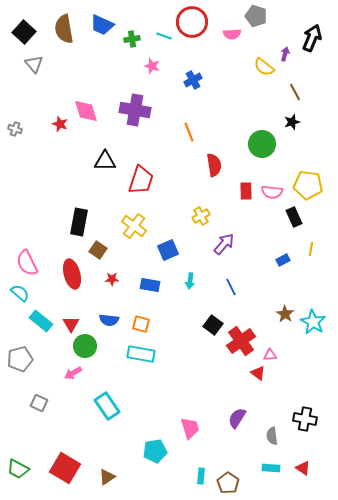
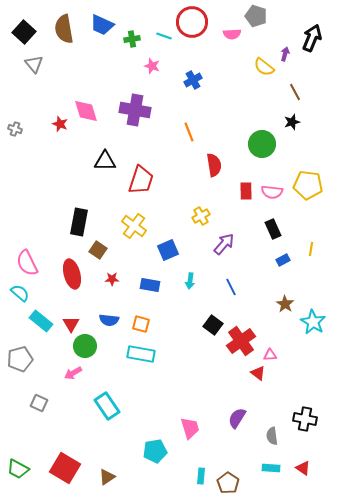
black rectangle at (294, 217): moved 21 px left, 12 px down
brown star at (285, 314): moved 10 px up
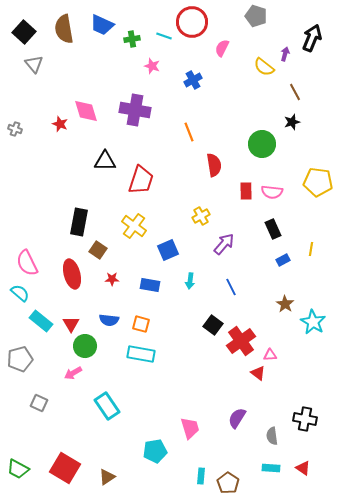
pink semicircle at (232, 34): moved 10 px left, 14 px down; rotated 120 degrees clockwise
yellow pentagon at (308, 185): moved 10 px right, 3 px up
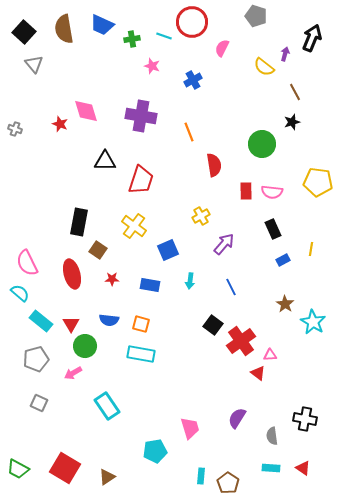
purple cross at (135, 110): moved 6 px right, 6 px down
gray pentagon at (20, 359): moved 16 px right
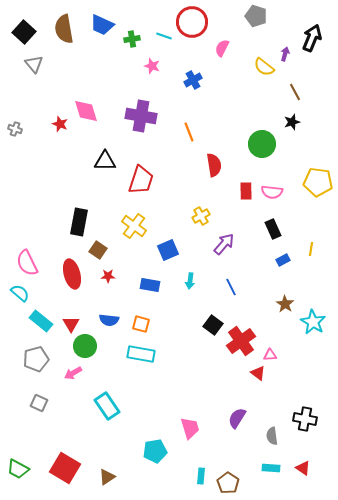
red star at (112, 279): moved 4 px left, 3 px up
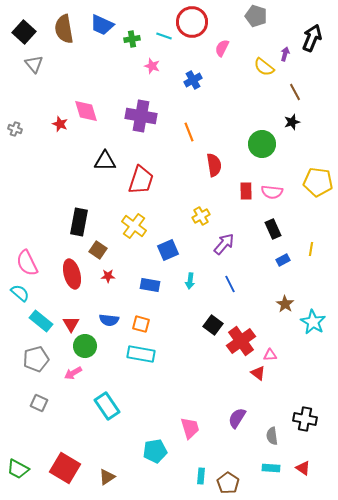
blue line at (231, 287): moved 1 px left, 3 px up
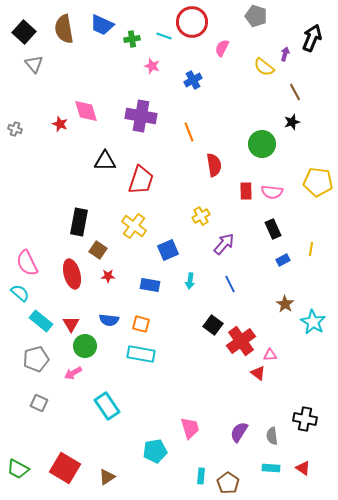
purple semicircle at (237, 418): moved 2 px right, 14 px down
